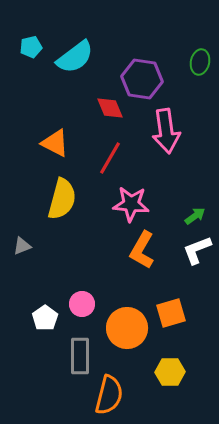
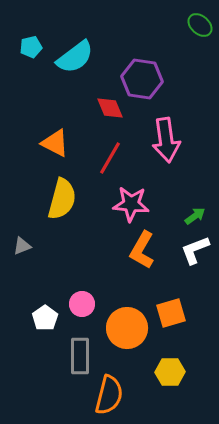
green ellipse: moved 37 px up; rotated 60 degrees counterclockwise
pink arrow: moved 9 px down
white L-shape: moved 2 px left
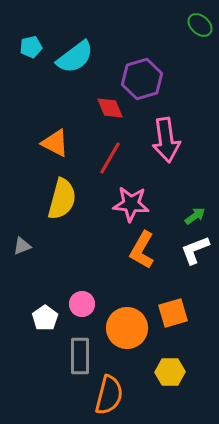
purple hexagon: rotated 24 degrees counterclockwise
orange square: moved 2 px right
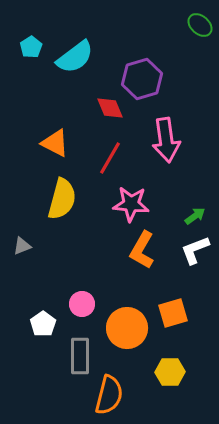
cyan pentagon: rotated 20 degrees counterclockwise
white pentagon: moved 2 px left, 6 px down
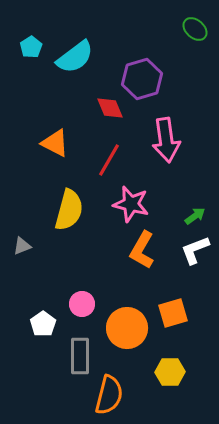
green ellipse: moved 5 px left, 4 px down
red line: moved 1 px left, 2 px down
yellow semicircle: moved 7 px right, 11 px down
pink star: rotated 9 degrees clockwise
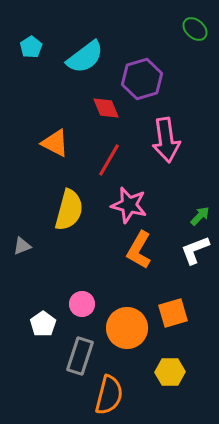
cyan semicircle: moved 10 px right
red diamond: moved 4 px left
pink star: moved 2 px left, 1 px down
green arrow: moved 5 px right; rotated 10 degrees counterclockwise
orange L-shape: moved 3 px left
gray rectangle: rotated 18 degrees clockwise
